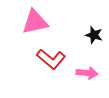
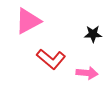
pink triangle: moved 7 px left, 1 px up; rotated 16 degrees counterclockwise
black star: moved 1 px left, 1 px up; rotated 18 degrees counterclockwise
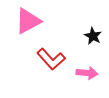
black star: moved 2 px down; rotated 30 degrees clockwise
red L-shape: rotated 8 degrees clockwise
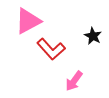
red L-shape: moved 10 px up
pink arrow: moved 13 px left, 8 px down; rotated 120 degrees clockwise
